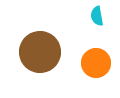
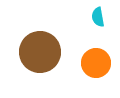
cyan semicircle: moved 1 px right, 1 px down
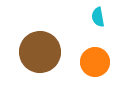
orange circle: moved 1 px left, 1 px up
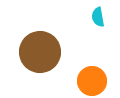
orange circle: moved 3 px left, 19 px down
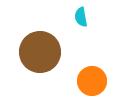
cyan semicircle: moved 17 px left
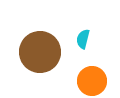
cyan semicircle: moved 2 px right, 22 px down; rotated 24 degrees clockwise
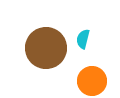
brown circle: moved 6 px right, 4 px up
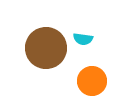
cyan semicircle: rotated 96 degrees counterclockwise
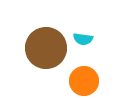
orange circle: moved 8 px left
